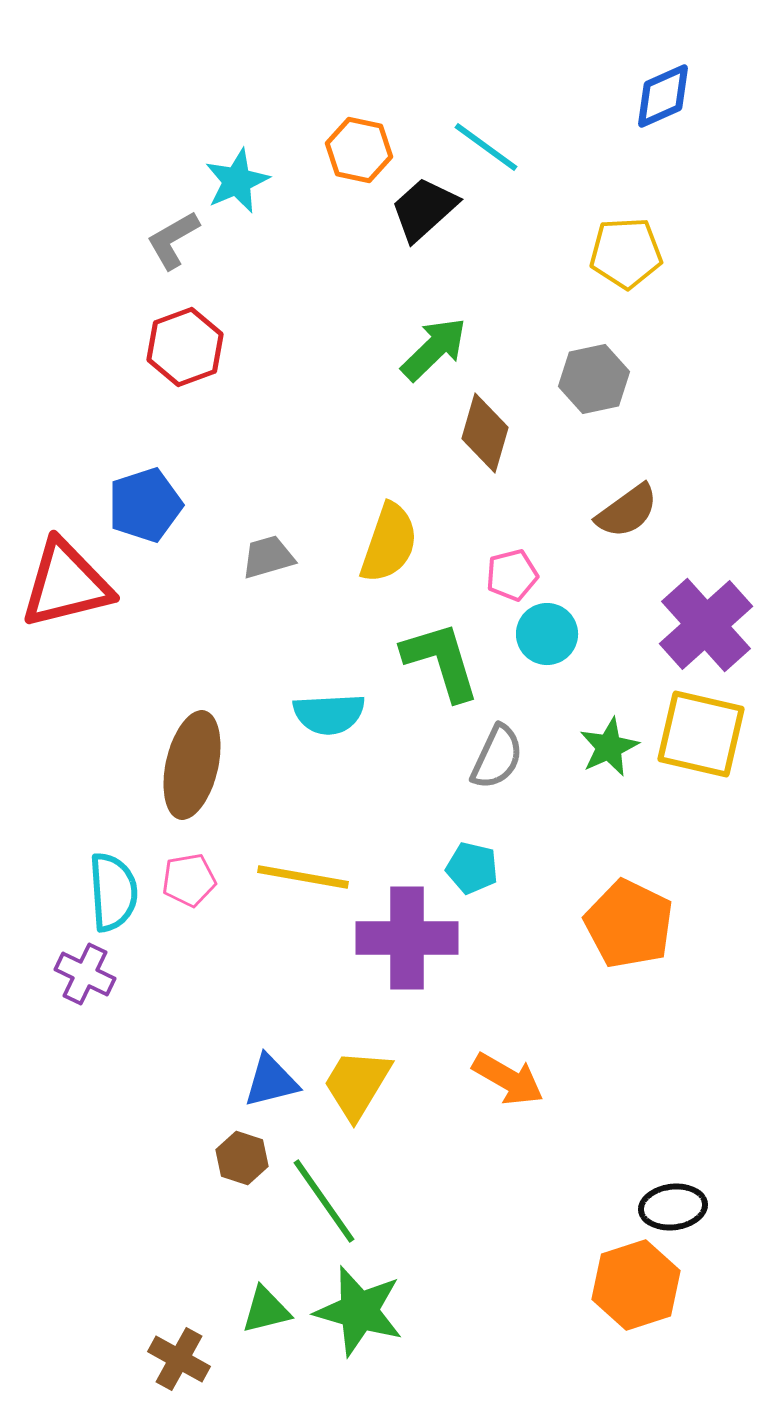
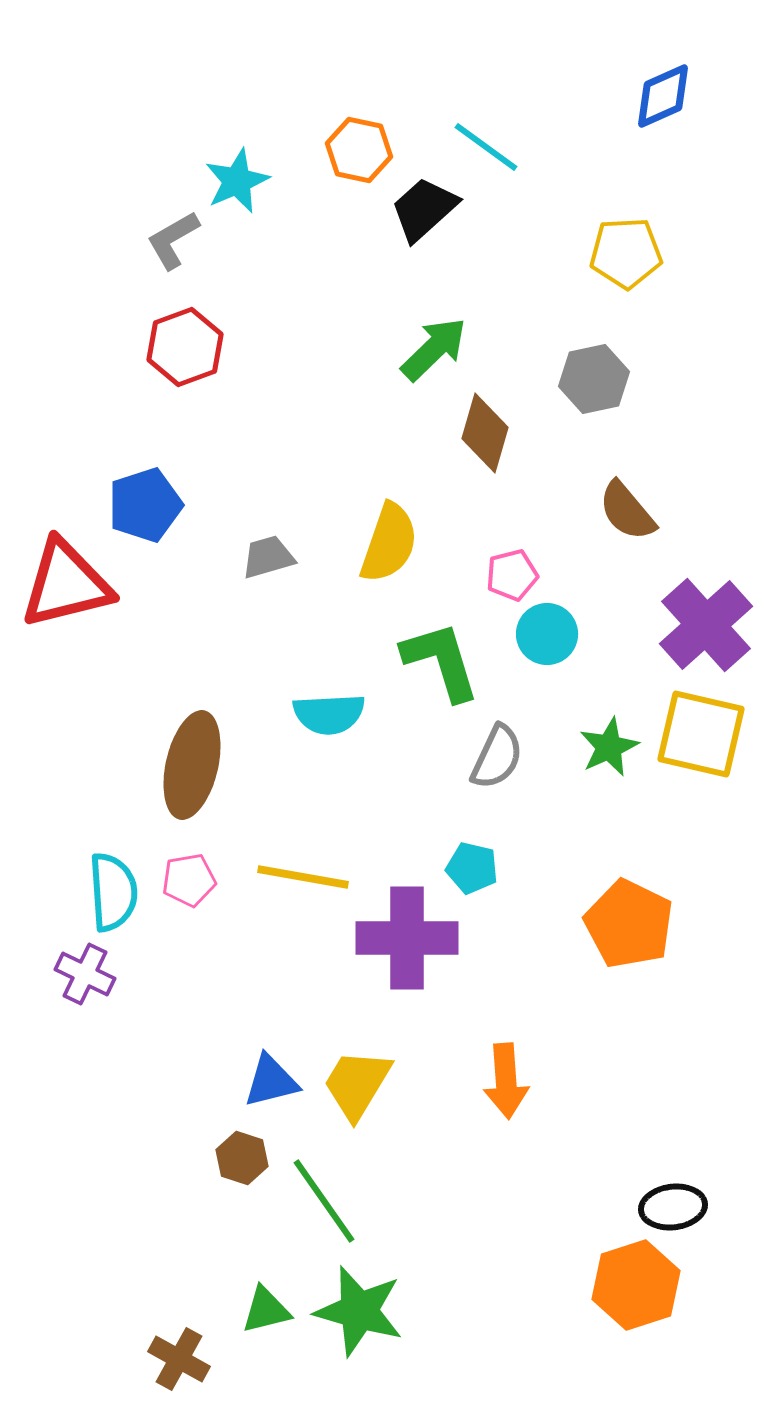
brown semicircle at (627, 511): rotated 86 degrees clockwise
orange arrow at (508, 1079): moved 2 px left, 2 px down; rotated 56 degrees clockwise
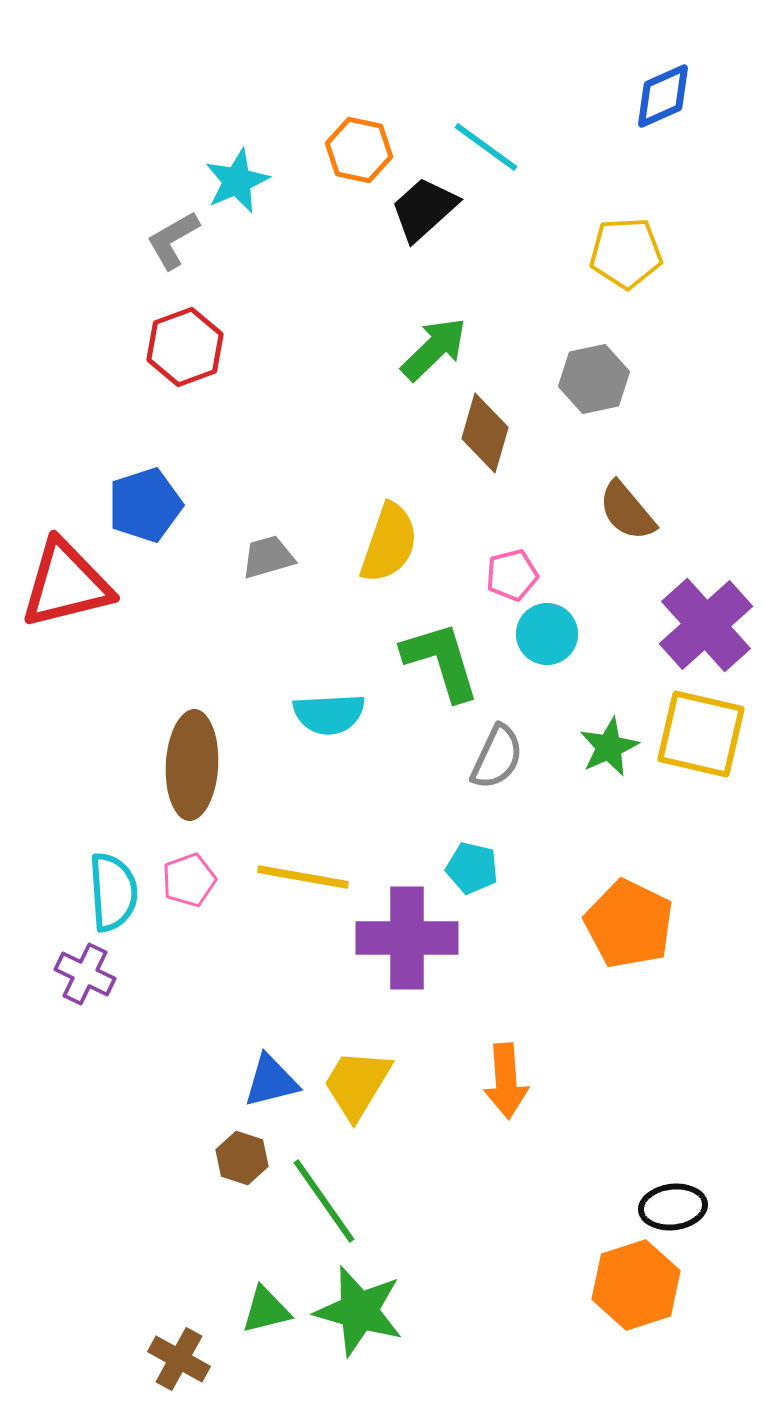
brown ellipse at (192, 765): rotated 10 degrees counterclockwise
pink pentagon at (189, 880): rotated 10 degrees counterclockwise
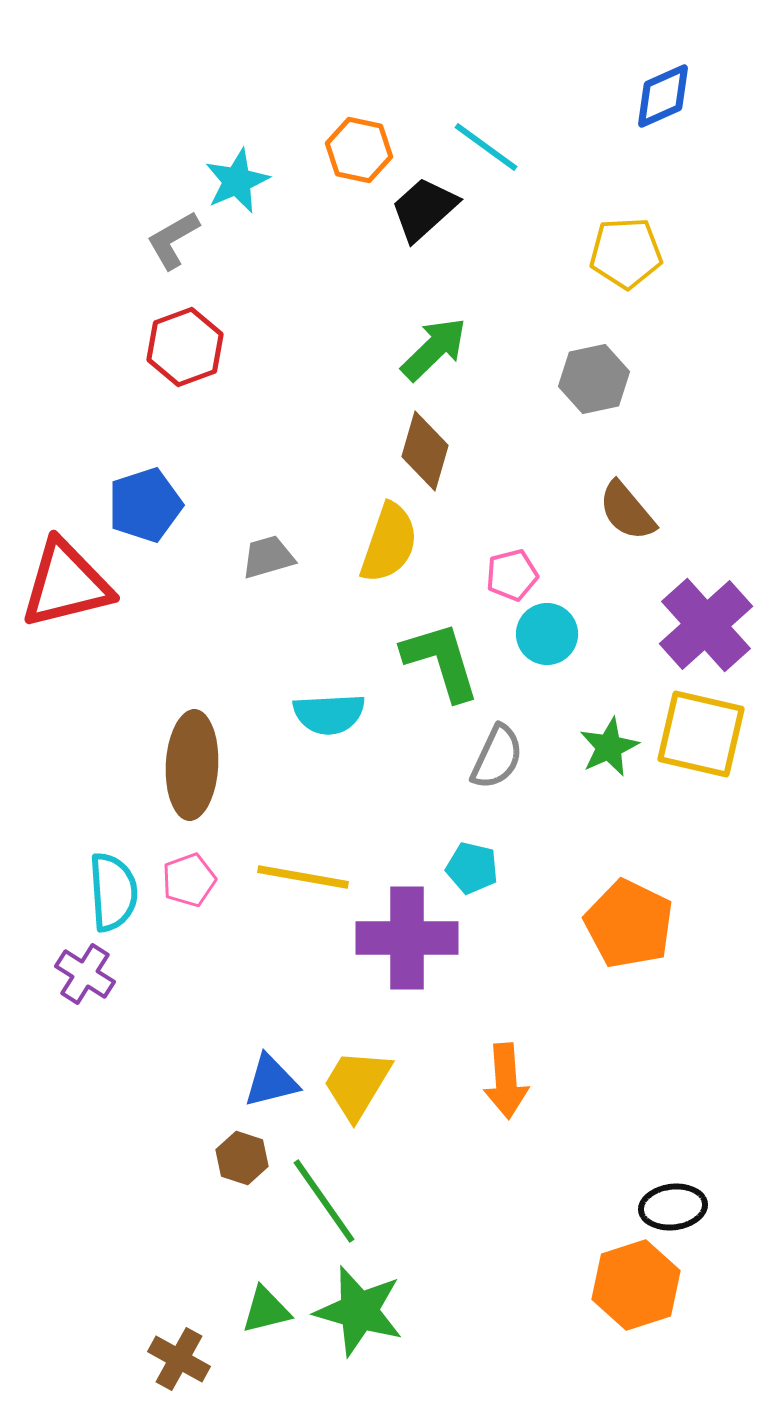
brown diamond at (485, 433): moved 60 px left, 18 px down
purple cross at (85, 974): rotated 6 degrees clockwise
